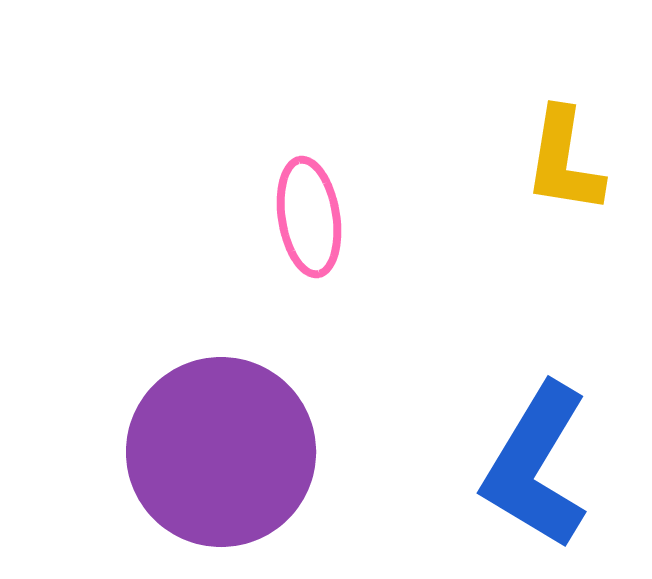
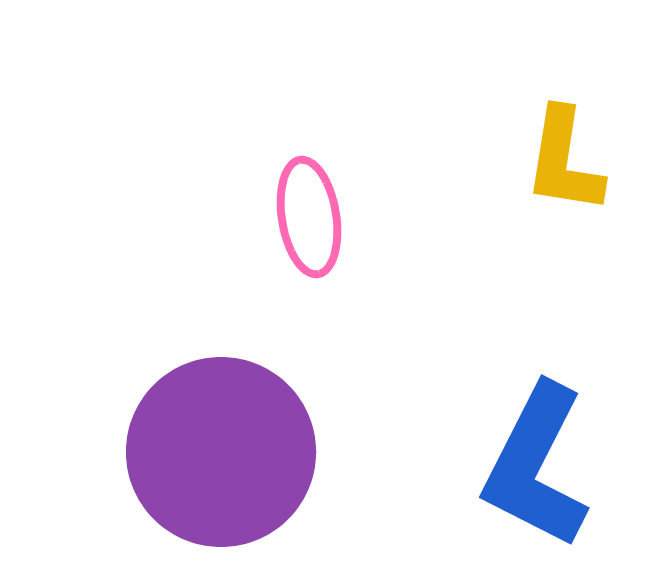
blue L-shape: rotated 4 degrees counterclockwise
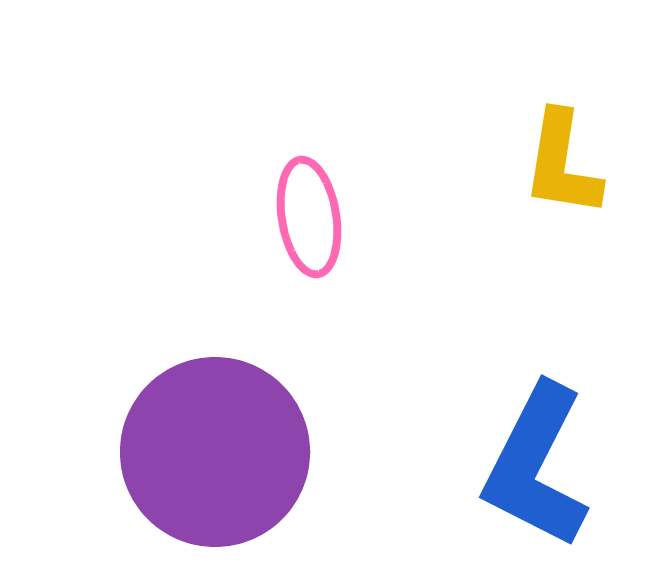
yellow L-shape: moved 2 px left, 3 px down
purple circle: moved 6 px left
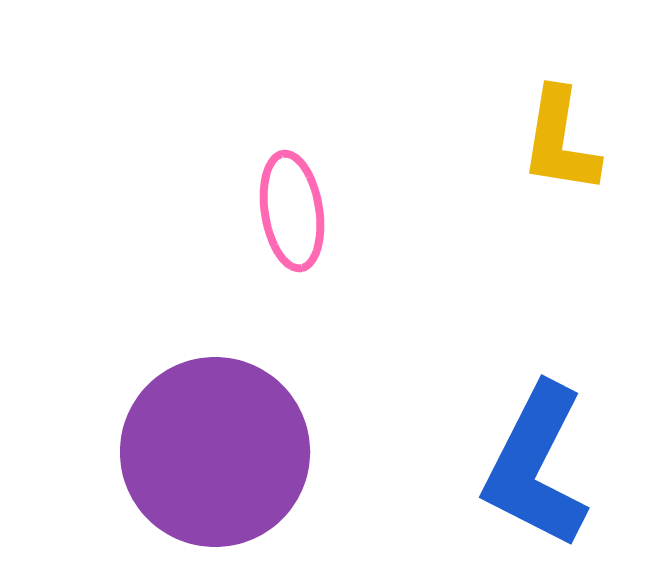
yellow L-shape: moved 2 px left, 23 px up
pink ellipse: moved 17 px left, 6 px up
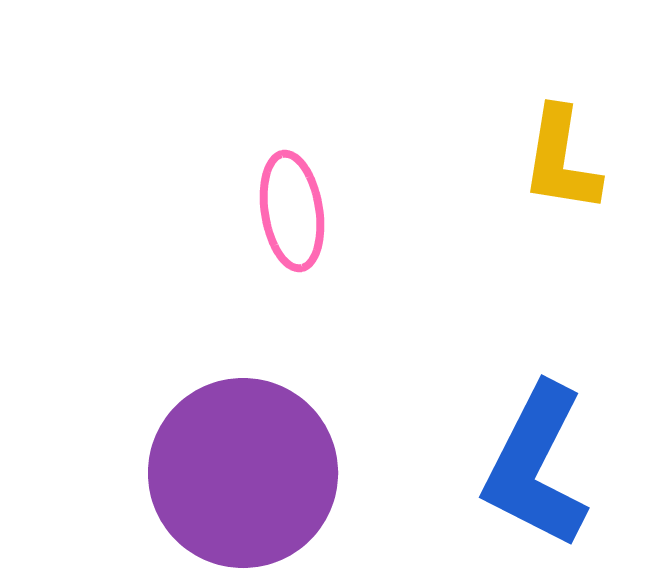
yellow L-shape: moved 1 px right, 19 px down
purple circle: moved 28 px right, 21 px down
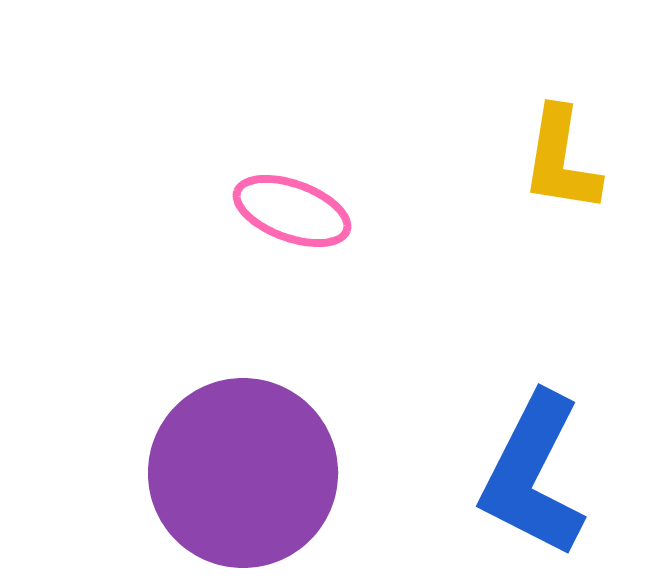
pink ellipse: rotated 61 degrees counterclockwise
blue L-shape: moved 3 px left, 9 px down
